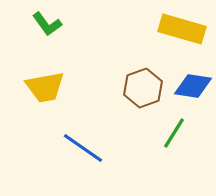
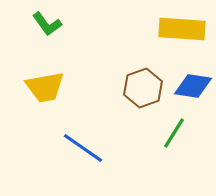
yellow rectangle: rotated 12 degrees counterclockwise
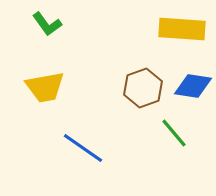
green line: rotated 72 degrees counterclockwise
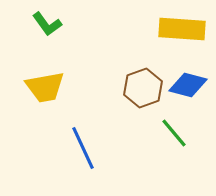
blue diamond: moved 5 px left, 1 px up; rotated 6 degrees clockwise
blue line: rotated 30 degrees clockwise
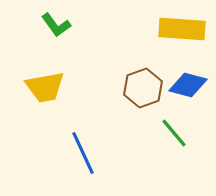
green L-shape: moved 9 px right, 1 px down
blue line: moved 5 px down
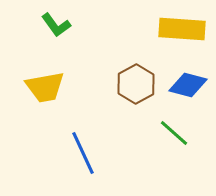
brown hexagon: moved 7 px left, 4 px up; rotated 9 degrees counterclockwise
green line: rotated 8 degrees counterclockwise
